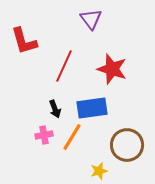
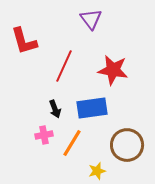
red star: moved 1 px right, 1 px down; rotated 8 degrees counterclockwise
orange line: moved 6 px down
yellow star: moved 2 px left
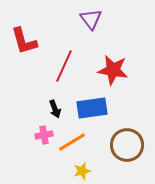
orange line: moved 1 px up; rotated 28 degrees clockwise
yellow star: moved 15 px left
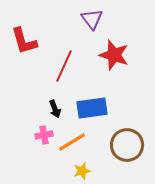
purple triangle: moved 1 px right
red star: moved 1 px right, 15 px up; rotated 8 degrees clockwise
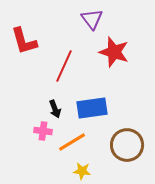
red star: moved 3 px up
pink cross: moved 1 px left, 4 px up; rotated 18 degrees clockwise
yellow star: rotated 24 degrees clockwise
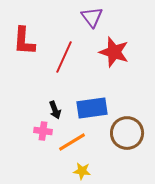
purple triangle: moved 2 px up
red L-shape: rotated 20 degrees clockwise
red line: moved 9 px up
black arrow: moved 1 px down
brown circle: moved 12 px up
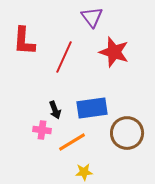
pink cross: moved 1 px left, 1 px up
yellow star: moved 2 px right, 1 px down; rotated 12 degrees counterclockwise
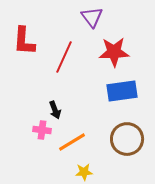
red star: rotated 20 degrees counterclockwise
blue rectangle: moved 30 px right, 17 px up
brown circle: moved 6 px down
